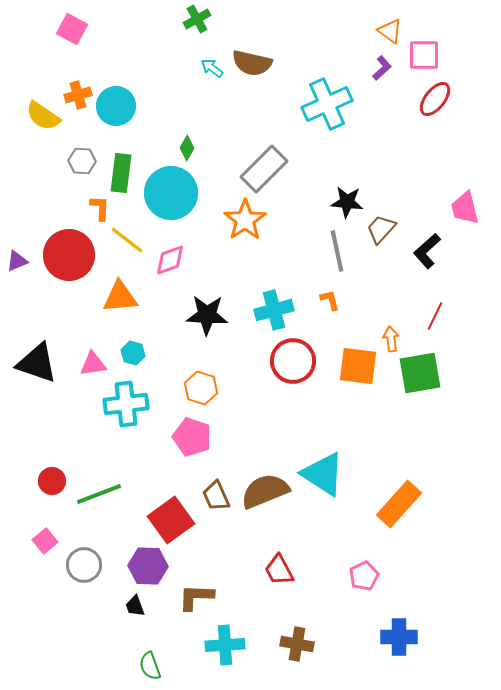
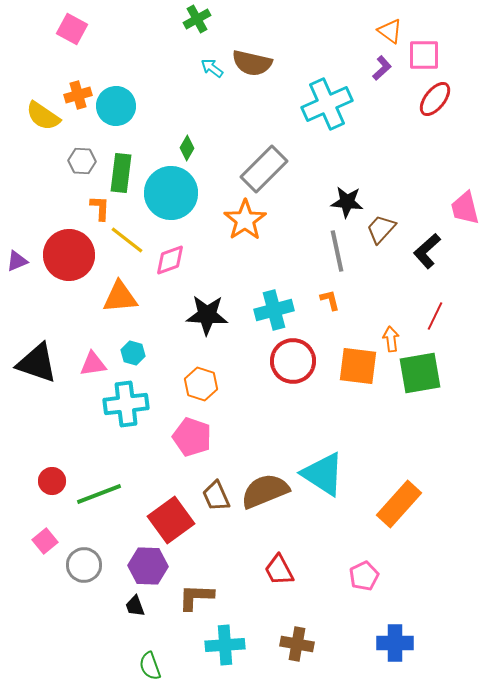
orange hexagon at (201, 388): moved 4 px up
blue cross at (399, 637): moved 4 px left, 6 px down
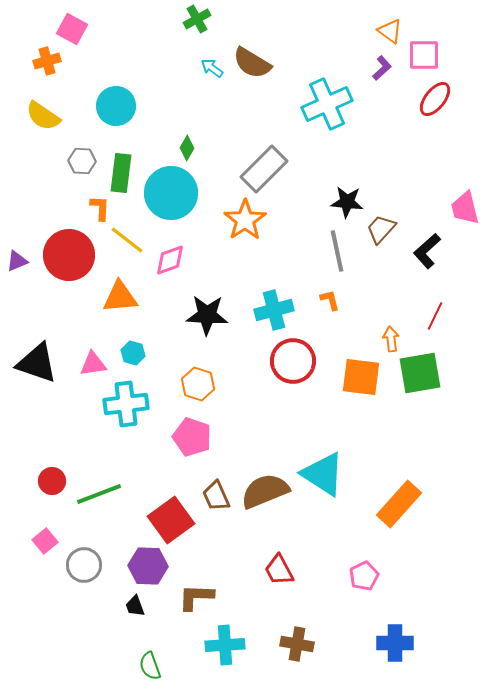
brown semicircle at (252, 63): rotated 18 degrees clockwise
orange cross at (78, 95): moved 31 px left, 34 px up
orange square at (358, 366): moved 3 px right, 11 px down
orange hexagon at (201, 384): moved 3 px left
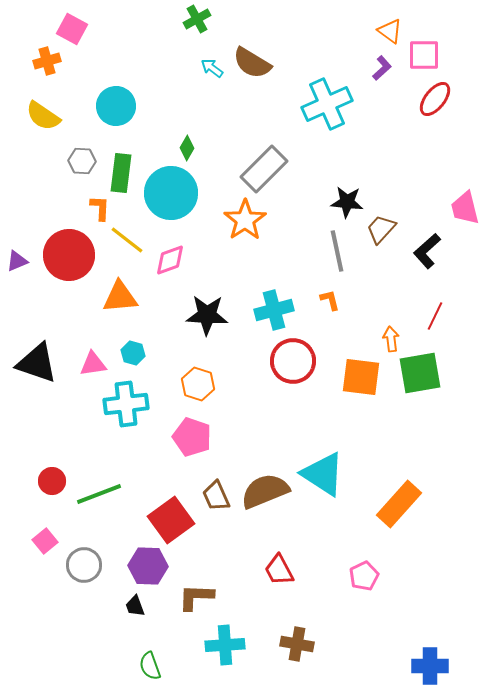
blue cross at (395, 643): moved 35 px right, 23 px down
